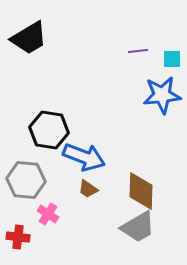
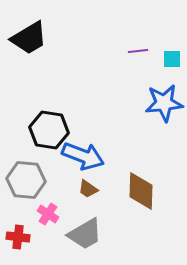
blue star: moved 2 px right, 8 px down
blue arrow: moved 1 px left, 1 px up
gray trapezoid: moved 53 px left, 7 px down
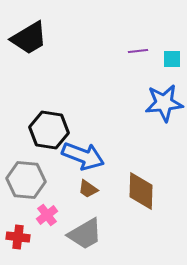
pink cross: moved 1 px left, 1 px down; rotated 20 degrees clockwise
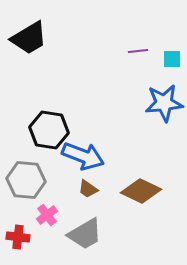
brown diamond: rotated 66 degrees counterclockwise
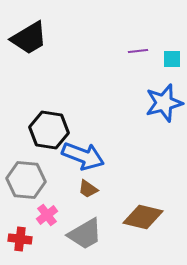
blue star: rotated 9 degrees counterclockwise
brown diamond: moved 2 px right, 26 px down; rotated 12 degrees counterclockwise
red cross: moved 2 px right, 2 px down
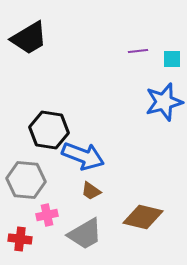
blue star: moved 1 px up
brown trapezoid: moved 3 px right, 2 px down
pink cross: rotated 25 degrees clockwise
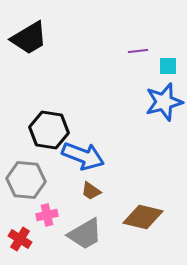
cyan square: moved 4 px left, 7 px down
red cross: rotated 25 degrees clockwise
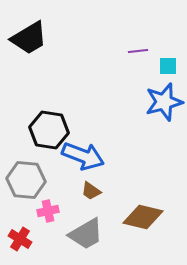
pink cross: moved 1 px right, 4 px up
gray trapezoid: moved 1 px right
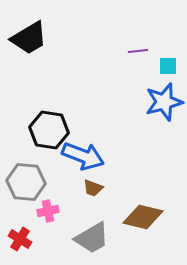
gray hexagon: moved 2 px down
brown trapezoid: moved 2 px right, 3 px up; rotated 15 degrees counterclockwise
gray trapezoid: moved 6 px right, 4 px down
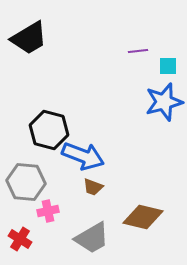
black hexagon: rotated 6 degrees clockwise
brown trapezoid: moved 1 px up
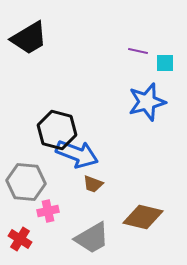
purple line: rotated 18 degrees clockwise
cyan square: moved 3 px left, 3 px up
blue star: moved 17 px left
black hexagon: moved 8 px right
blue arrow: moved 6 px left, 2 px up
brown trapezoid: moved 3 px up
